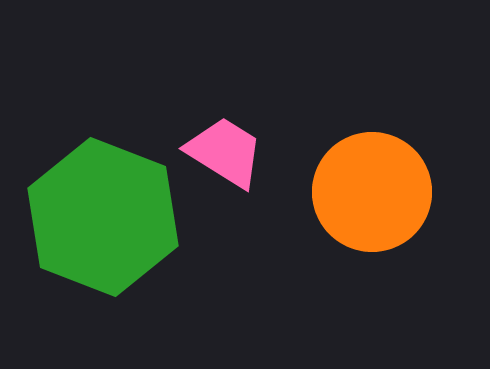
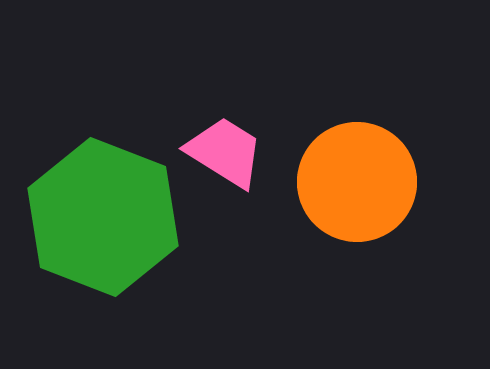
orange circle: moved 15 px left, 10 px up
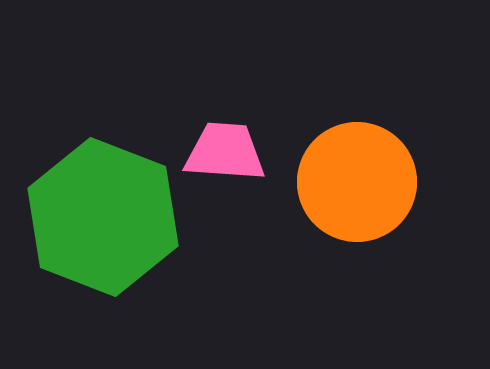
pink trapezoid: rotated 28 degrees counterclockwise
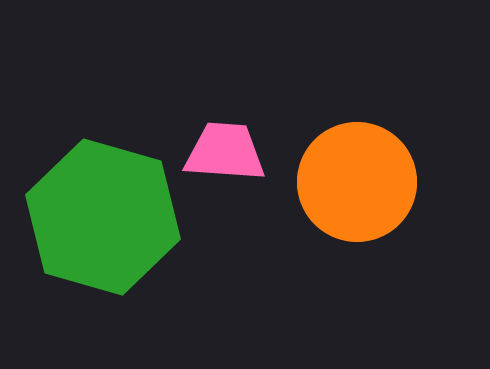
green hexagon: rotated 5 degrees counterclockwise
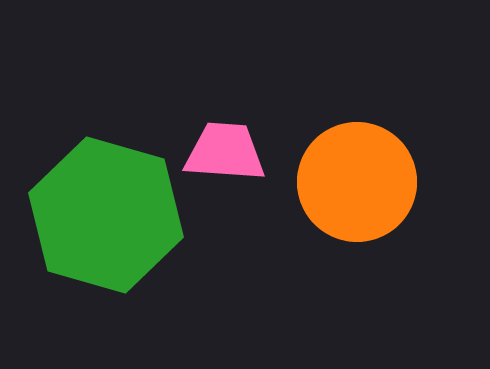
green hexagon: moved 3 px right, 2 px up
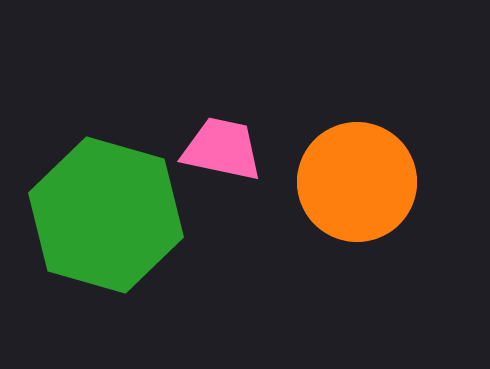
pink trapezoid: moved 3 px left, 3 px up; rotated 8 degrees clockwise
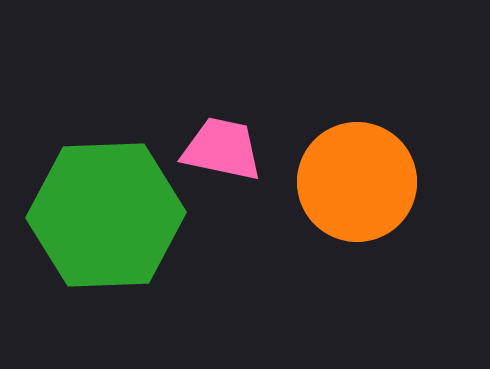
green hexagon: rotated 18 degrees counterclockwise
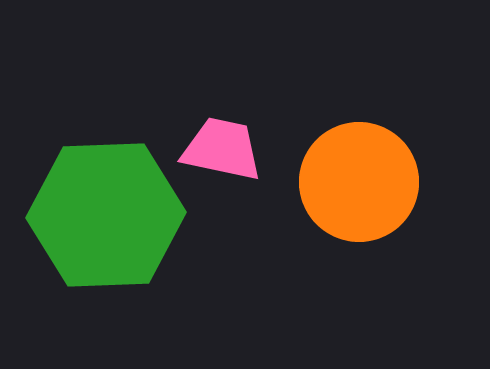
orange circle: moved 2 px right
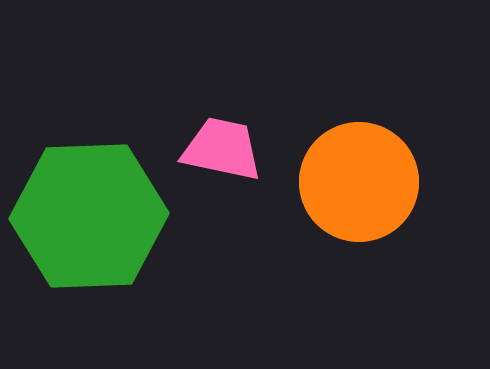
green hexagon: moved 17 px left, 1 px down
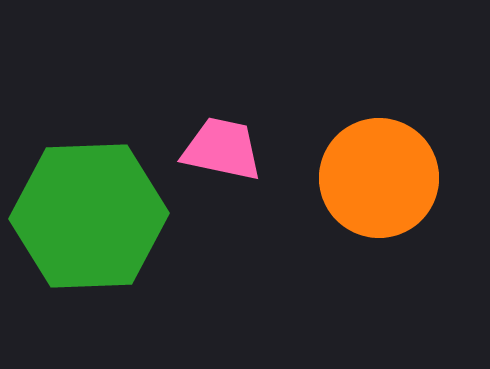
orange circle: moved 20 px right, 4 px up
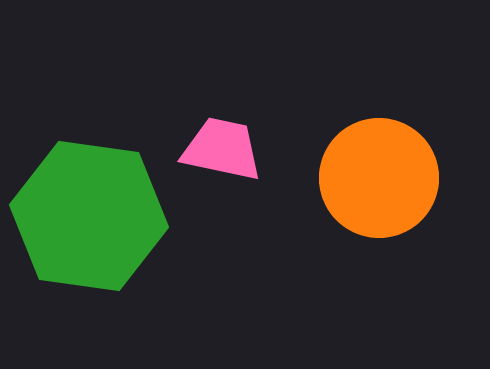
green hexagon: rotated 10 degrees clockwise
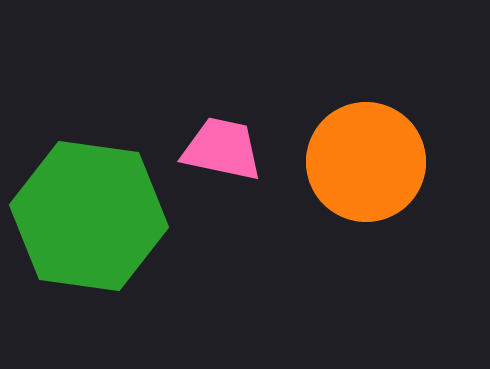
orange circle: moved 13 px left, 16 px up
